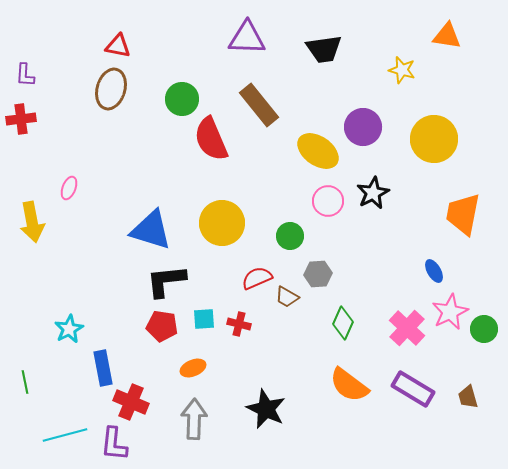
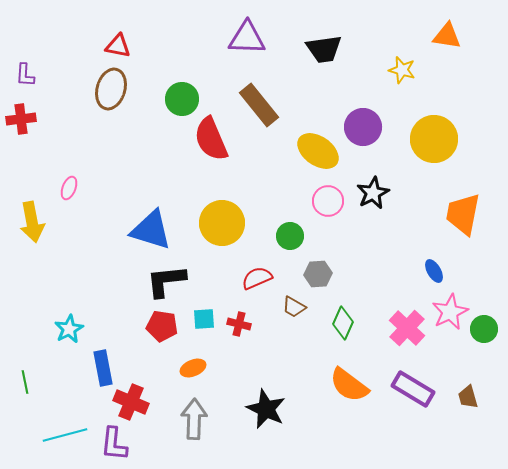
brown trapezoid at (287, 297): moved 7 px right, 10 px down
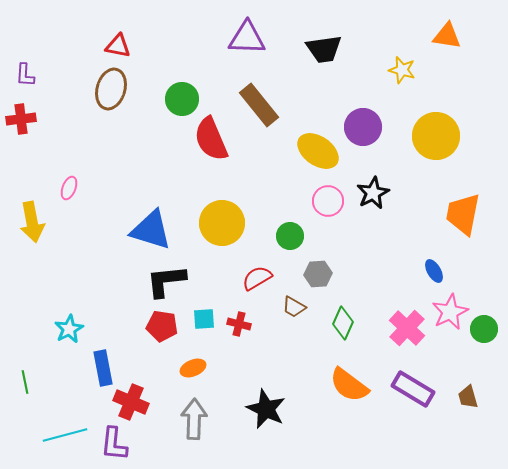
yellow circle at (434, 139): moved 2 px right, 3 px up
red semicircle at (257, 278): rotated 8 degrees counterclockwise
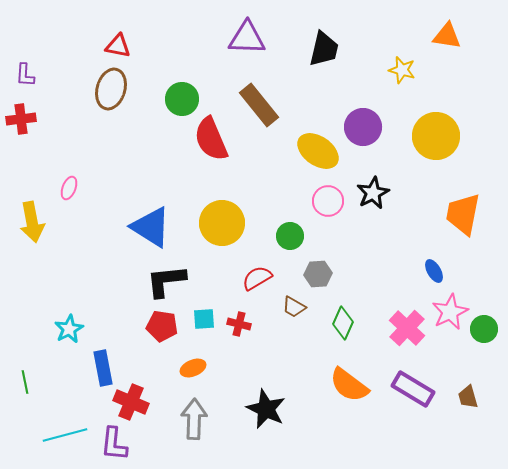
black trapezoid at (324, 49): rotated 69 degrees counterclockwise
blue triangle at (151, 230): moved 3 px up; rotated 15 degrees clockwise
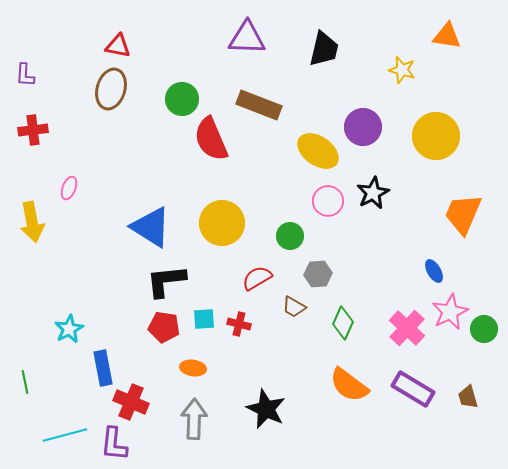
brown rectangle at (259, 105): rotated 30 degrees counterclockwise
red cross at (21, 119): moved 12 px right, 11 px down
orange trapezoid at (463, 214): rotated 12 degrees clockwise
red pentagon at (162, 326): moved 2 px right, 1 px down
orange ellipse at (193, 368): rotated 30 degrees clockwise
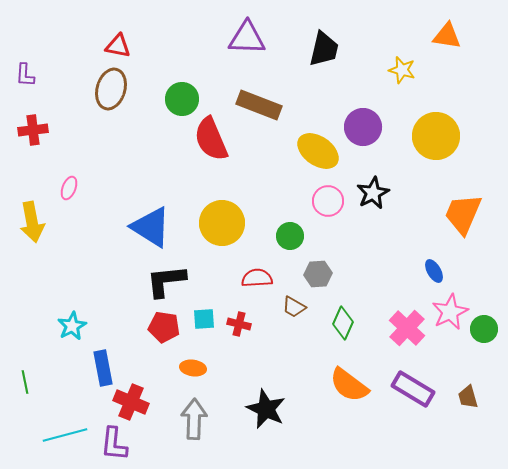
red semicircle at (257, 278): rotated 28 degrees clockwise
cyan star at (69, 329): moved 3 px right, 3 px up
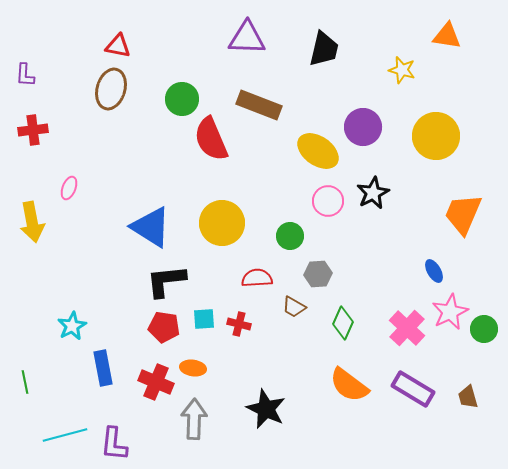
red cross at (131, 402): moved 25 px right, 20 px up
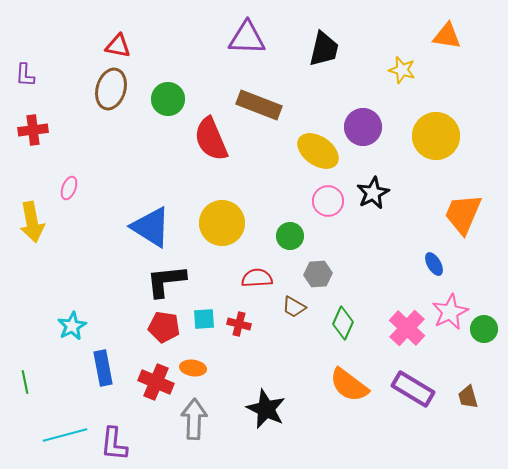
green circle at (182, 99): moved 14 px left
blue ellipse at (434, 271): moved 7 px up
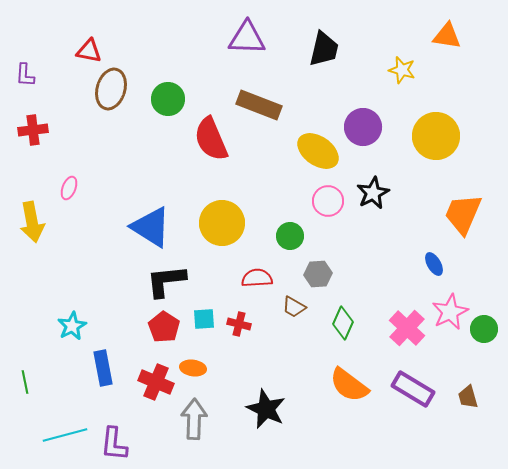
red triangle at (118, 46): moved 29 px left, 5 px down
red pentagon at (164, 327): rotated 24 degrees clockwise
